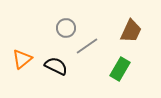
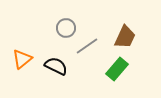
brown trapezoid: moved 6 px left, 6 px down
green rectangle: moved 3 px left; rotated 10 degrees clockwise
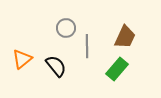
gray line: rotated 55 degrees counterclockwise
black semicircle: rotated 25 degrees clockwise
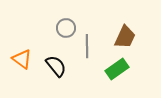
orange triangle: rotated 45 degrees counterclockwise
green rectangle: rotated 15 degrees clockwise
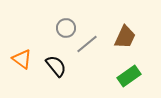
gray line: moved 2 px up; rotated 50 degrees clockwise
green rectangle: moved 12 px right, 7 px down
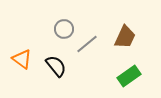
gray circle: moved 2 px left, 1 px down
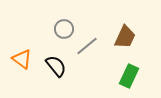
gray line: moved 2 px down
green rectangle: rotated 30 degrees counterclockwise
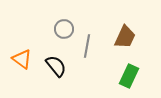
gray line: rotated 40 degrees counterclockwise
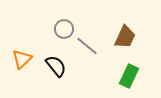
gray line: rotated 60 degrees counterclockwise
orange triangle: rotated 40 degrees clockwise
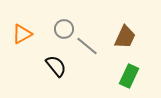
orange triangle: moved 25 px up; rotated 15 degrees clockwise
